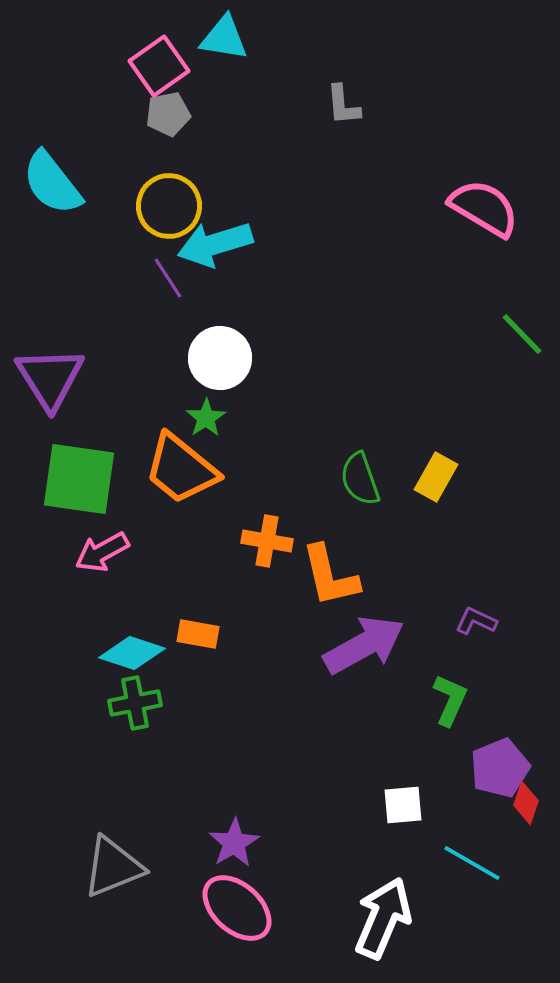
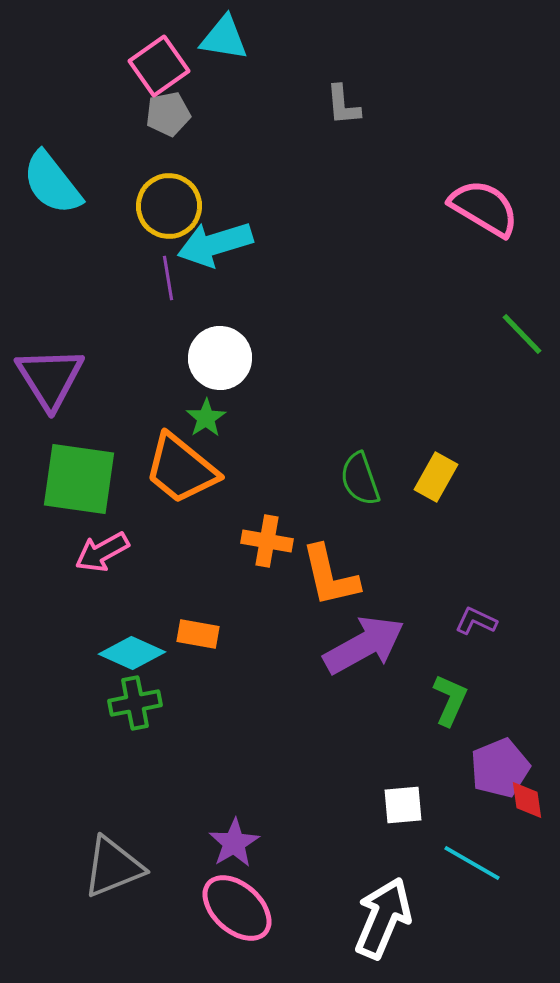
purple line: rotated 24 degrees clockwise
cyan diamond: rotated 6 degrees clockwise
red diamond: moved 1 px right, 3 px up; rotated 27 degrees counterclockwise
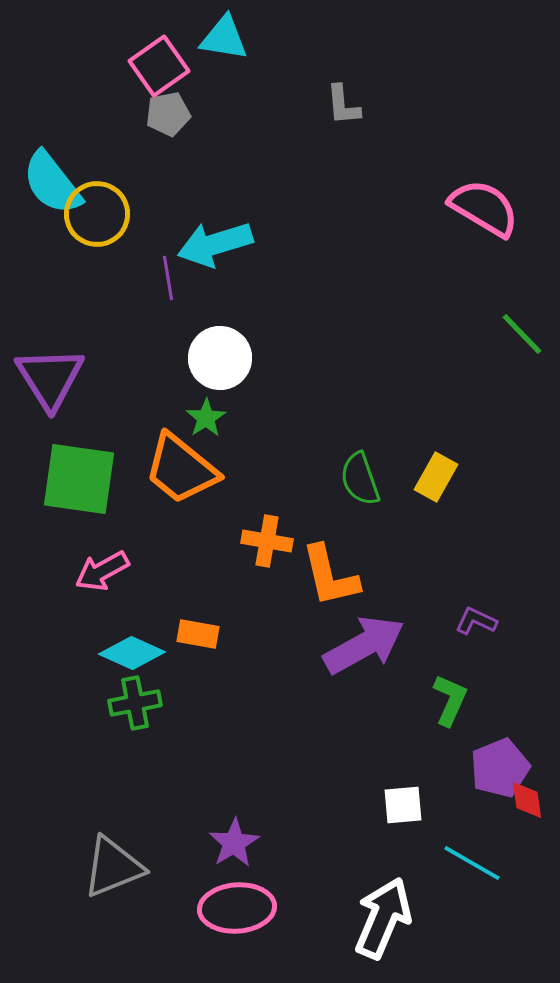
yellow circle: moved 72 px left, 8 px down
pink arrow: moved 19 px down
pink ellipse: rotated 46 degrees counterclockwise
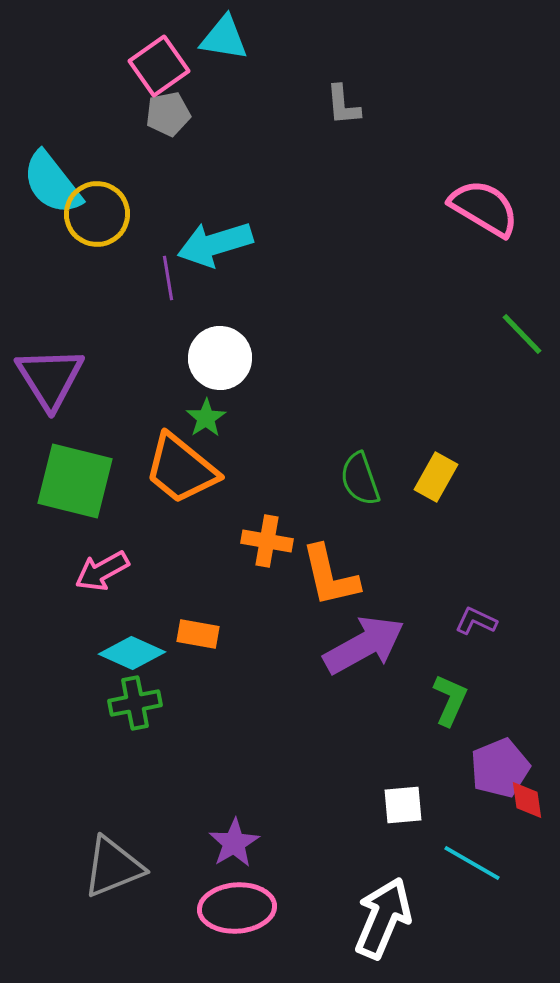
green square: moved 4 px left, 2 px down; rotated 6 degrees clockwise
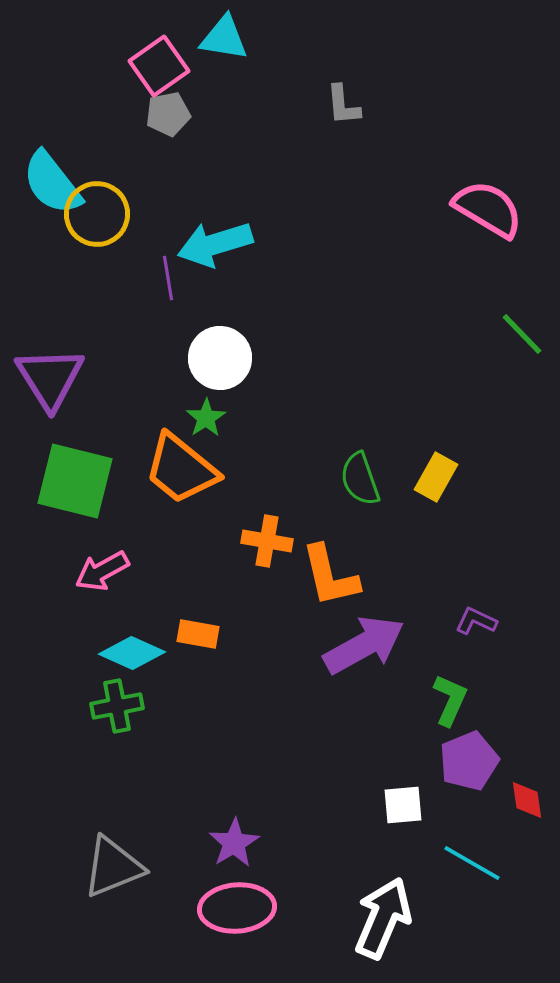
pink semicircle: moved 4 px right, 1 px down
green cross: moved 18 px left, 3 px down
purple pentagon: moved 31 px left, 7 px up
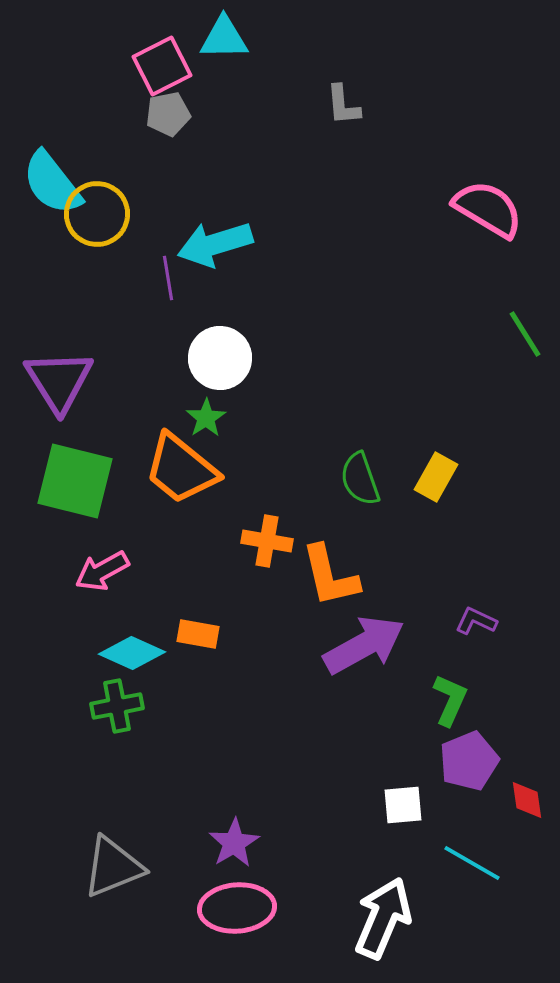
cyan triangle: rotated 10 degrees counterclockwise
pink square: moved 3 px right; rotated 8 degrees clockwise
green line: moved 3 px right; rotated 12 degrees clockwise
purple triangle: moved 9 px right, 3 px down
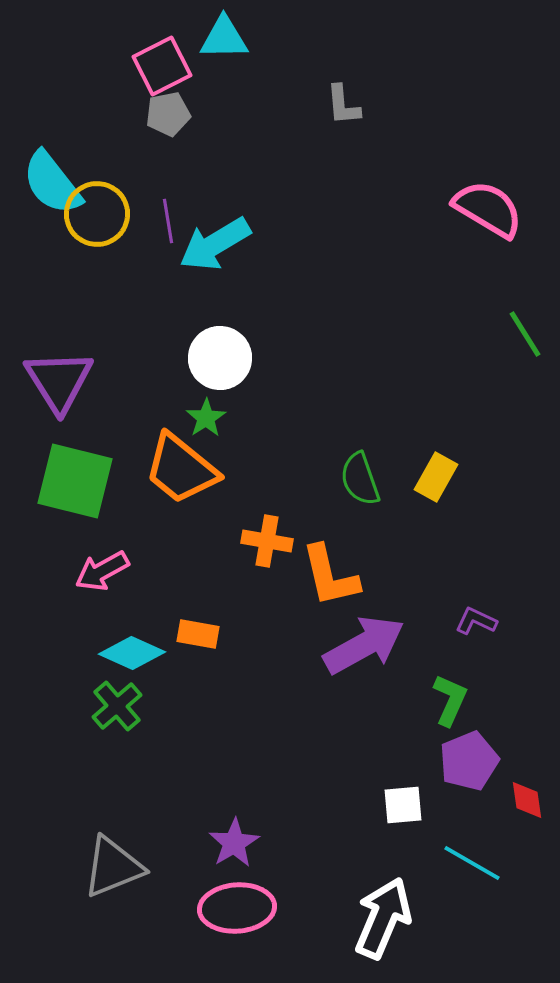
cyan arrow: rotated 14 degrees counterclockwise
purple line: moved 57 px up
green cross: rotated 30 degrees counterclockwise
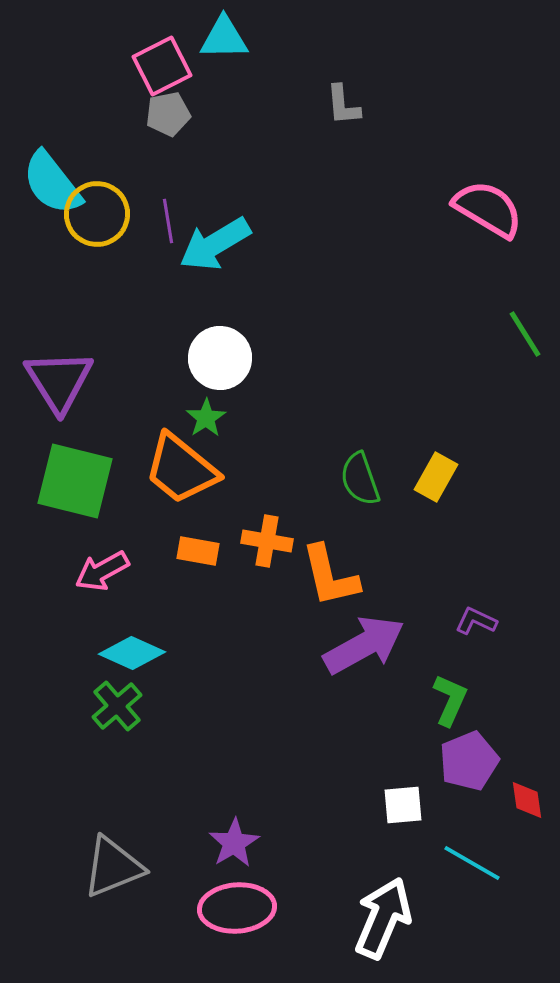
orange rectangle: moved 83 px up
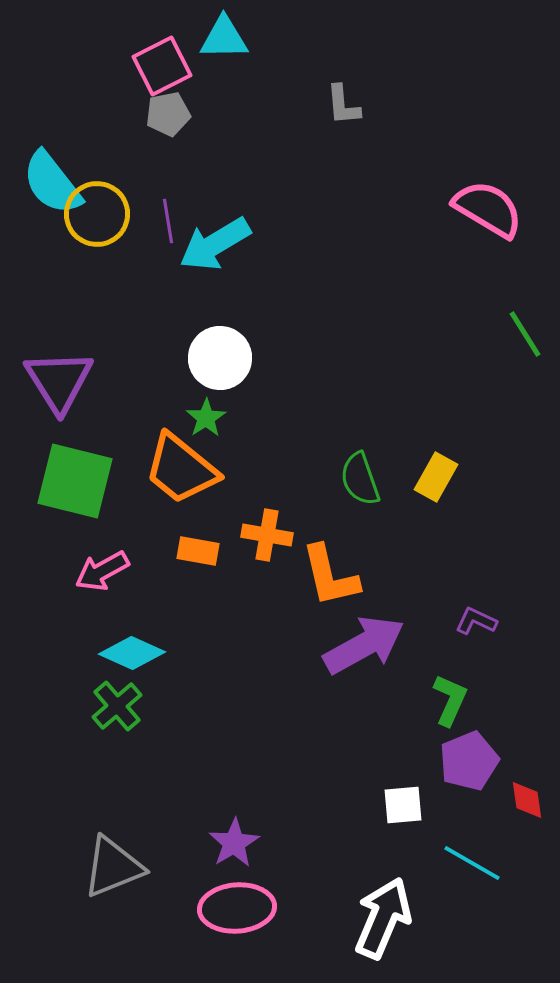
orange cross: moved 6 px up
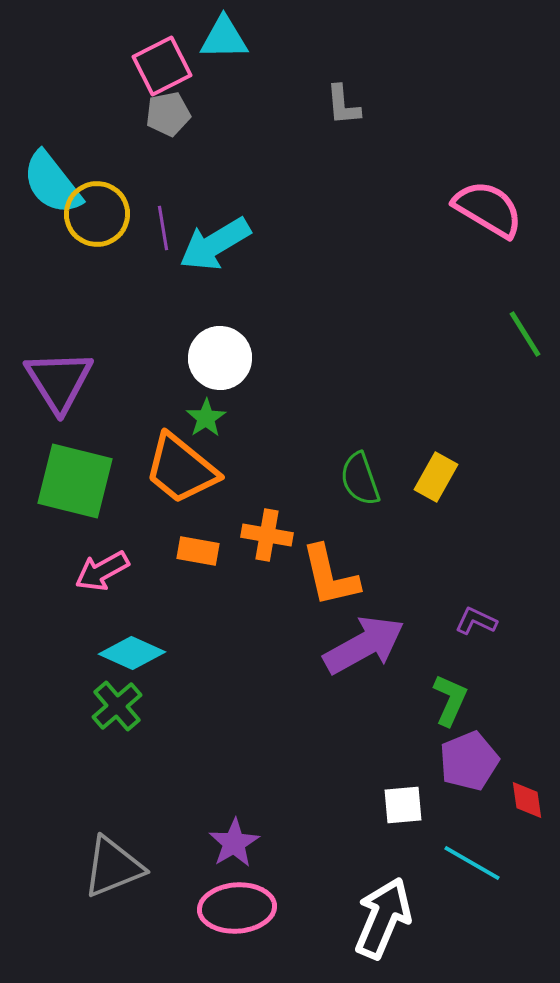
purple line: moved 5 px left, 7 px down
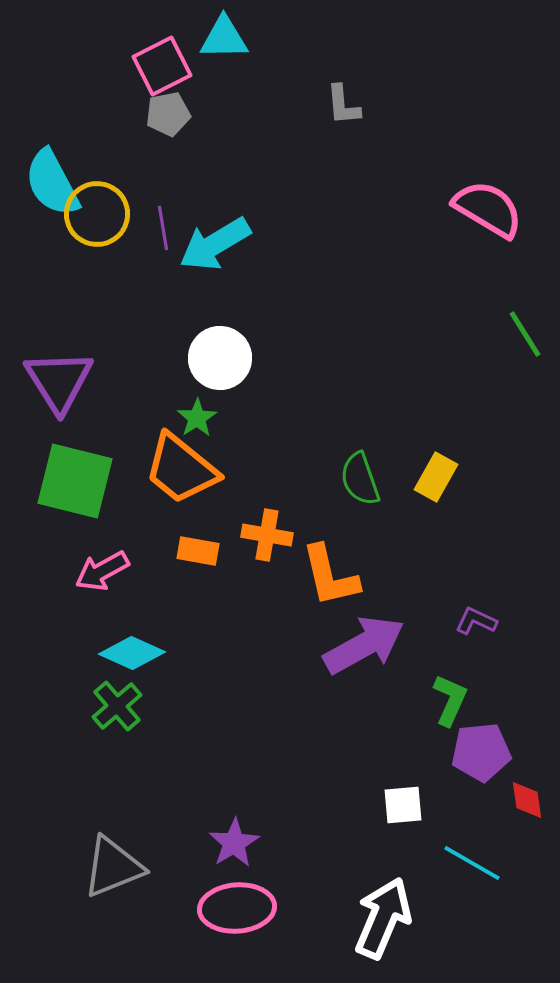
cyan semicircle: rotated 10 degrees clockwise
green star: moved 9 px left
purple pentagon: moved 12 px right, 9 px up; rotated 16 degrees clockwise
